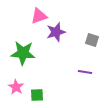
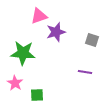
pink star: moved 1 px left, 4 px up
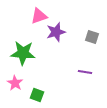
gray square: moved 3 px up
green square: rotated 24 degrees clockwise
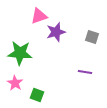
green star: moved 3 px left
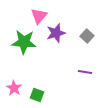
pink triangle: rotated 30 degrees counterclockwise
purple star: moved 1 px down
gray square: moved 5 px left, 1 px up; rotated 24 degrees clockwise
green star: moved 4 px right, 11 px up
pink star: moved 1 px left, 5 px down
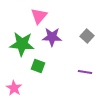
purple star: moved 4 px left, 4 px down; rotated 18 degrees clockwise
green star: moved 2 px left, 2 px down
green square: moved 1 px right, 29 px up
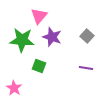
purple star: rotated 18 degrees clockwise
green star: moved 4 px up
green square: moved 1 px right
purple line: moved 1 px right, 4 px up
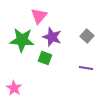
green square: moved 6 px right, 8 px up
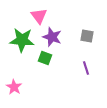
pink triangle: rotated 18 degrees counterclockwise
gray square: rotated 32 degrees counterclockwise
purple line: rotated 64 degrees clockwise
pink star: moved 1 px up
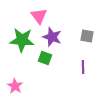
purple line: moved 3 px left, 1 px up; rotated 16 degrees clockwise
pink star: moved 1 px right, 1 px up
